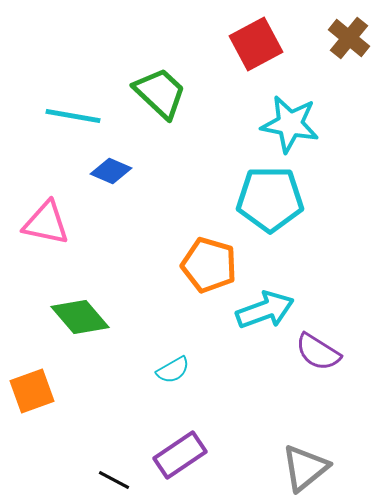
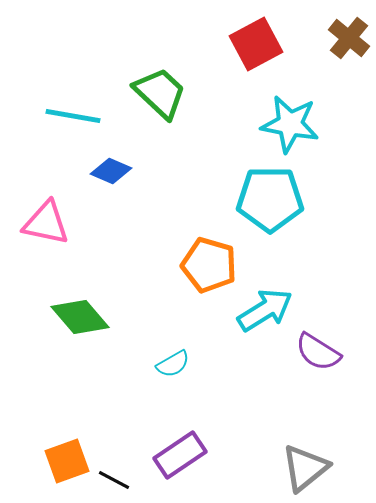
cyan arrow: rotated 12 degrees counterclockwise
cyan semicircle: moved 6 px up
orange square: moved 35 px right, 70 px down
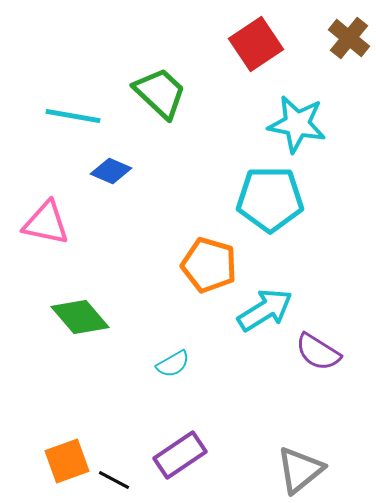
red square: rotated 6 degrees counterclockwise
cyan star: moved 7 px right
gray triangle: moved 5 px left, 2 px down
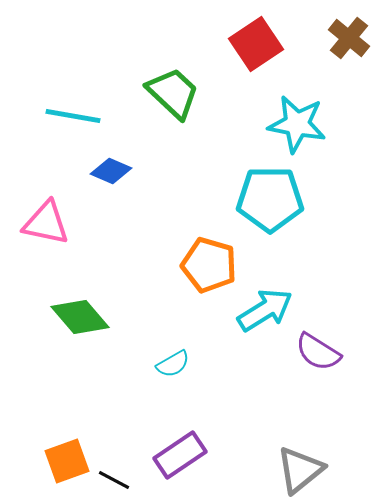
green trapezoid: moved 13 px right
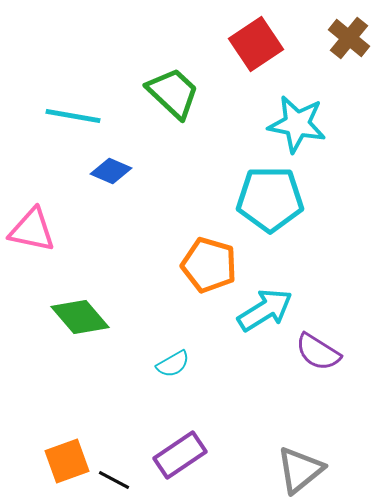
pink triangle: moved 14 px left, 7 px down
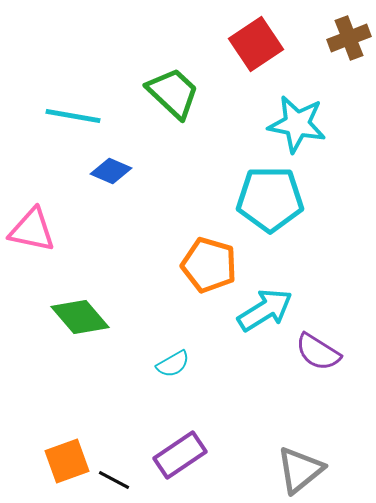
brown cross: rotated 30 degrees clockwise
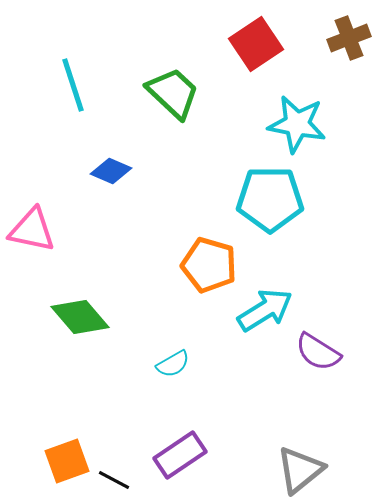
cyan line: moved 31 px up; rotated 62 degrees clockwise
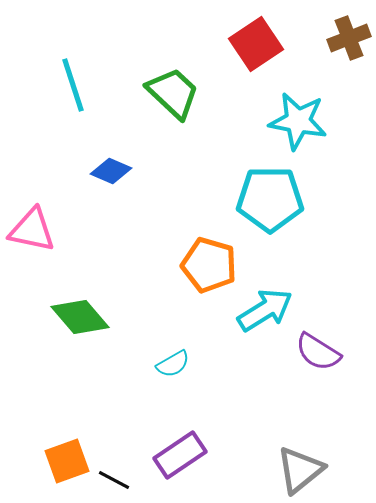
cyan star: moved 1 px right, 3 px up
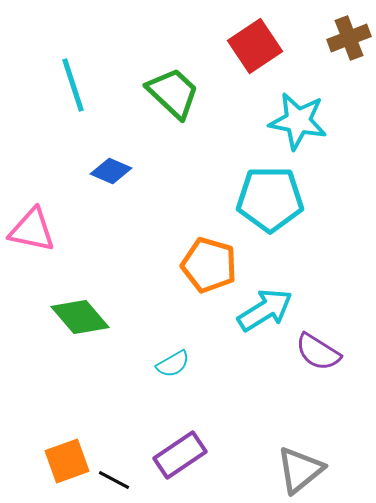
red square: moved 1 px left, 2 px down
